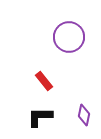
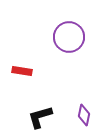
red rectangle: moved 22 px left, 10 px up; rotated 42 degrees counterclockwise
black L-shape: rotated 16 degrees counterclockwise
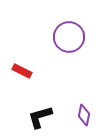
red rectangle: rotated 18 degrees clockwise
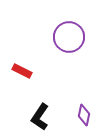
black L-shape: rotated 40 degrees counterclockwise
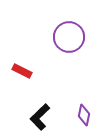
black L-shape: rotated 12 degrees clockwise
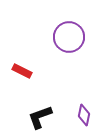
black L-shape: rotated 24 degrees clockwise
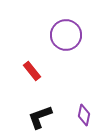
purple circle: moved 3 px left, 2 px up
red rectangle: moved 10 px right; rotated 24 degrees clockwise
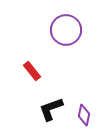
purple circle: moved 5 px up
black L-shape: moved 11 px right, 8 px up
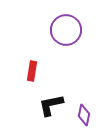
red rectangle: rotated 48 degrees clockwise
black L-shape: moved 4 px up; rotated 8 degrees clockwise
